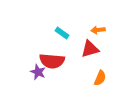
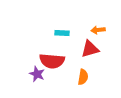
cyan rectangle: rotated 32 degrees counterclockwise
purple star: moved 1 px left, 2 px down
orange semicircle: moved 17 px left, 1 px up; rotated 14 degrees counterclockwise
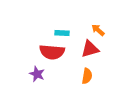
orange arrow: rotated 48 degrees clockwise
red semicircle: moved 9 px up
orange semicircle: moved 4 px right, 1 px up
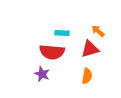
orange arrow: moved 1 px down
purple star: moved 5 px right
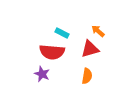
cyan rectangle: rotated 24 degrees clockwise
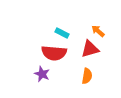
red semicircle: moved 2 px right, 1 px down
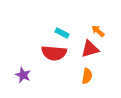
purple star: moved 19 px left, 1 px down
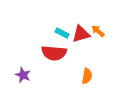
red triangle: moved 9 px left, 15 px up
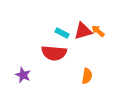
red triangle: moved 2 px right, 3 px up
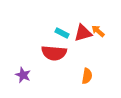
red triangle: moved 2 px down
